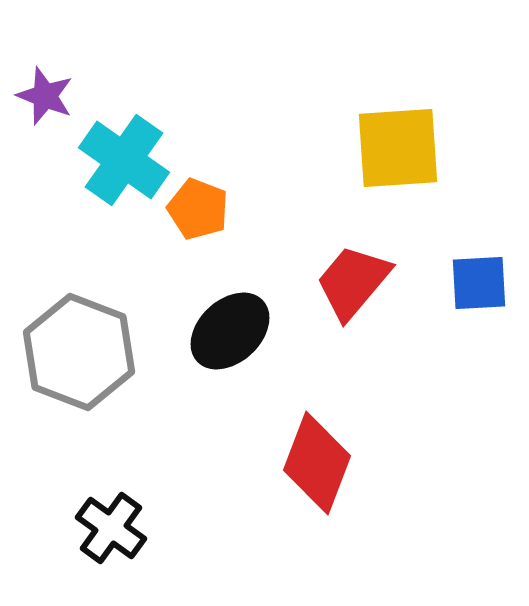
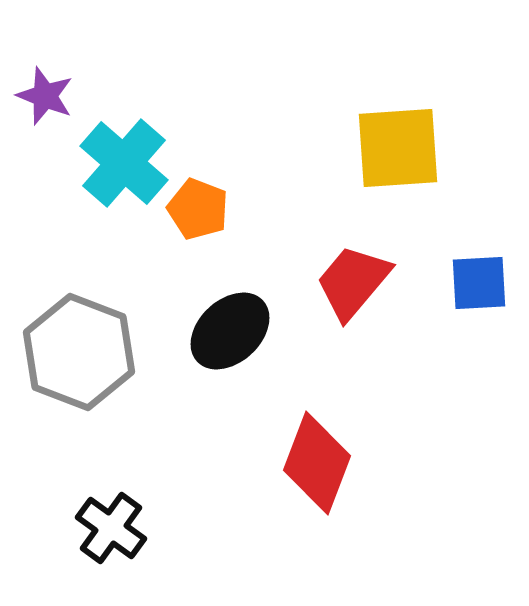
cyan cross: moved 3 px down; rotated 6 degrees clockwise
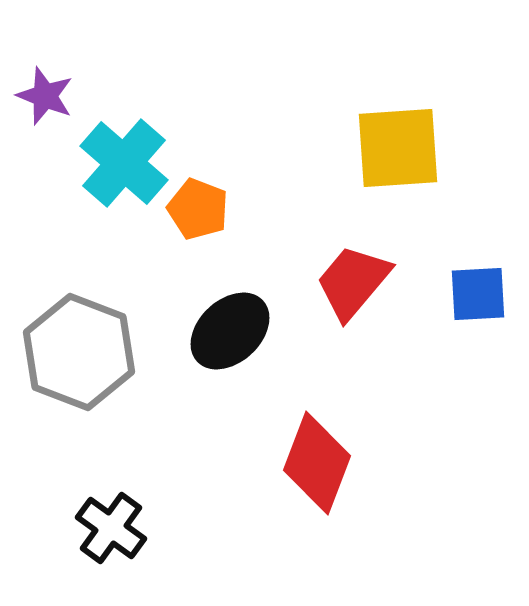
blue square: moved 1 px left, 11 px down
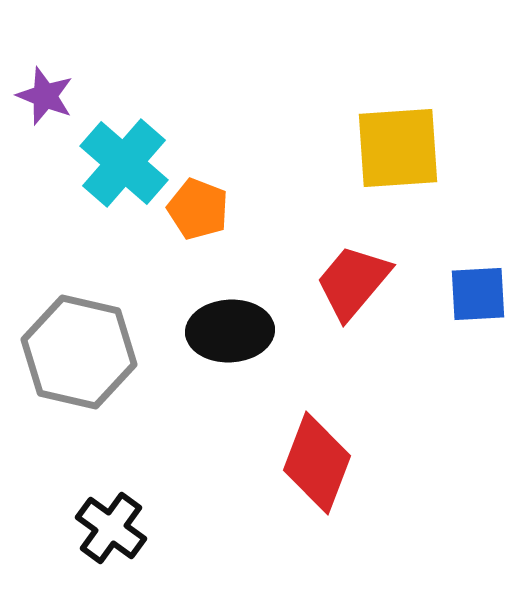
black ellipse: rotated 40 degrees clockwise
gray hexagon: rotated 8 degrees counterclockwise
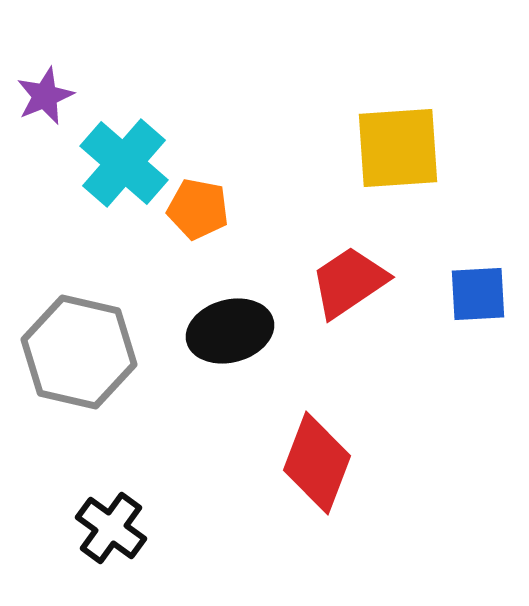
purple star: rotated 28 degrees clockwise
orange pentagon: rotated 10 degrees counterclockwise
red trapezoid: moved 4 px left; rotated 16 degrees clockwise
black ellipse: rotated 12 degrees counterclockwise
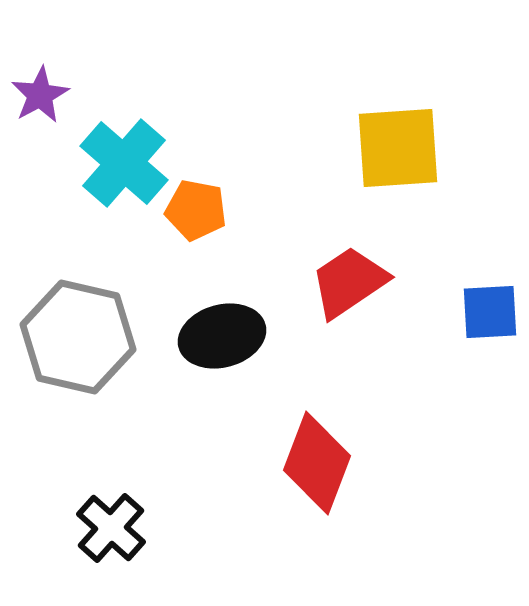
purple star: moved 5 px left, 1 px up; rotated 6 degrees counterclockwise
orange pentagon: moved 2 px left, 1 px down
blue square: moved 12 px right, 18 px down
black ellipse: moved 8 px left, 5 px down
gray hexagon: moved 1 px left, 15 px up
black cross: rotated 6 degrees clockwise
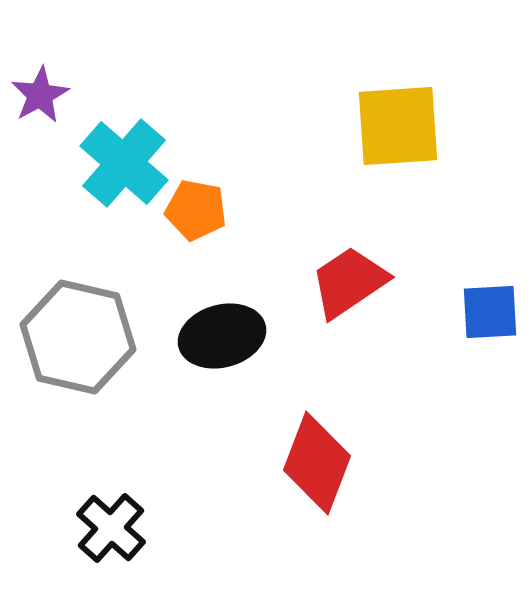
yellow square: moved 22 px up
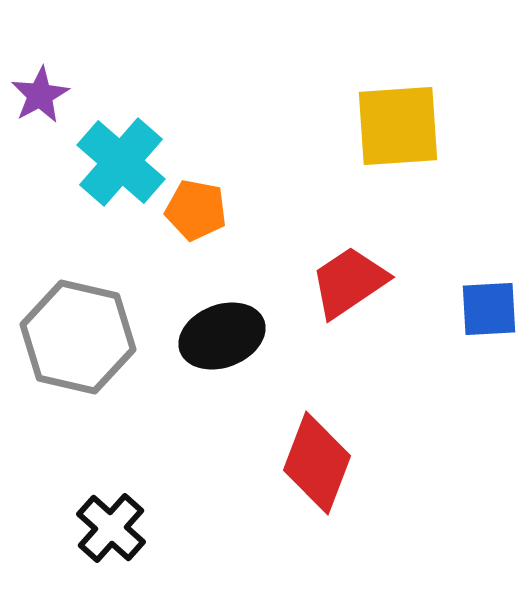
cyan cross: moved 3 px left, 1 px up
blue square: moved 1 px left, 3 px up
black ellipse: rotated 6 degrees counterclockwise
